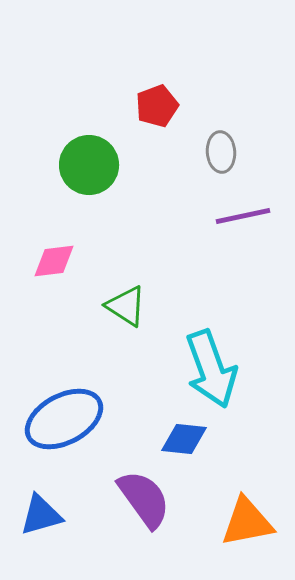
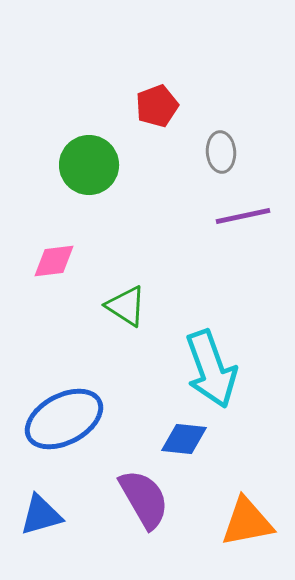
purple semicircle: rotated 6 degrees clockwise
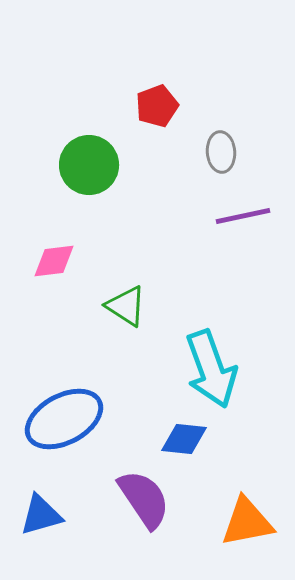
purple semicircle: rotated 4 degrees counterclockwise
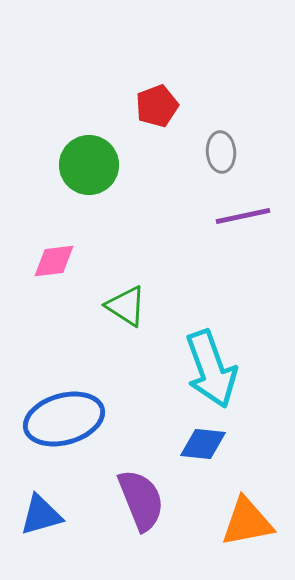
blue ellipse: rotated 12 degrees clockwise
blue diamond: moved 19 px right, 5 px down
purple semicircle: moved 3 px left, 1 px down; rotated 12 degrees clockwise
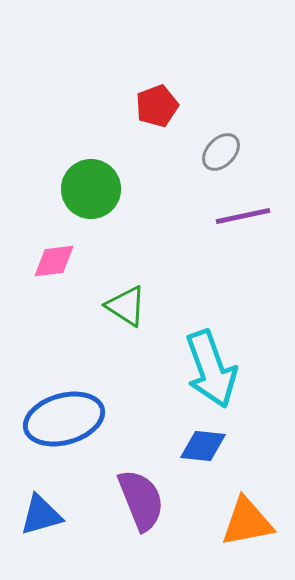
gray ellipse: rotated 48 degrees clockwise
green circle: moved 2 px right, 24 px down
blue diamond: moved 2 px down
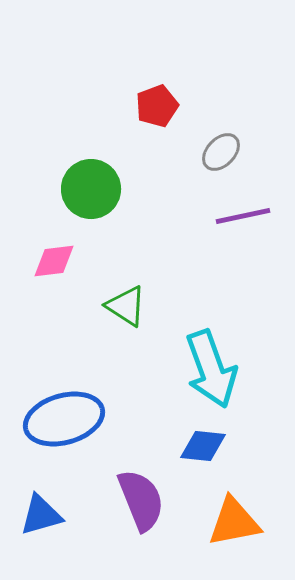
orange triangle: moved 13 px left
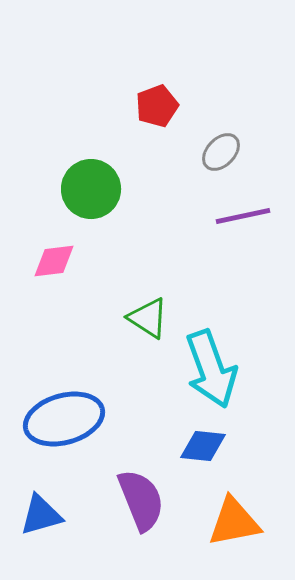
green triangle: moved 22 px right, 12 px down
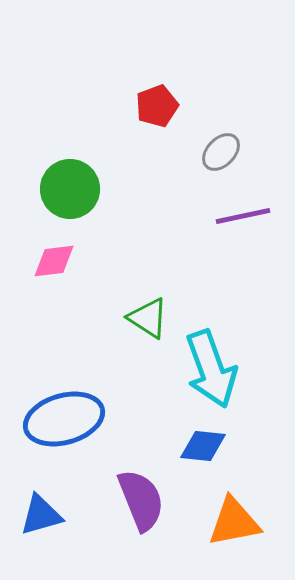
green circle: moved 21 px left
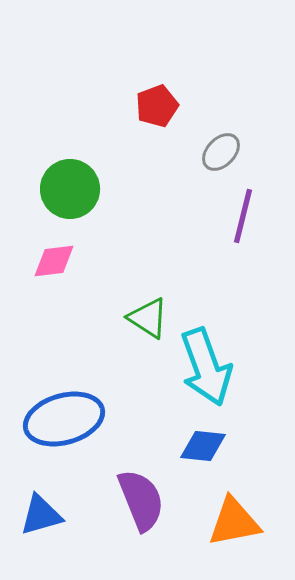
purple line: rotated 64 degrees counterclockwise
cyan arrow: moved 5 px left, 2 px up
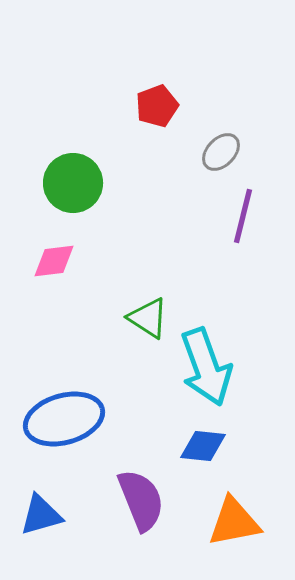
green circle: moved 3 px right, 6 px up
